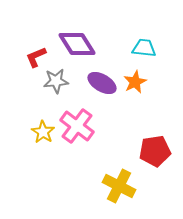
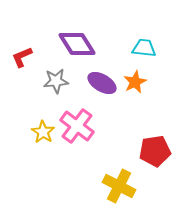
red L-shape: moved 14 px left
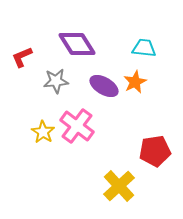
purple ellipse: moved 2 px right, 3 px down
yellow cross: rotated 20 degrees clockwise
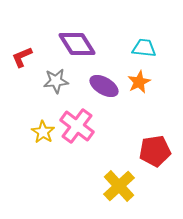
orange star: moved 4 px right
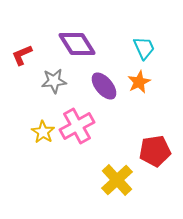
cyan trapezoid: rotated 60 degrees clockwise
red L-shape: moved 2 px up
gray star: moved 2 px left
purple ellipse: rotated 20 degrees clockwise
pink cross: rotated 24 degrees clockwise
yellow cross: moved 2 px left, 6 px up
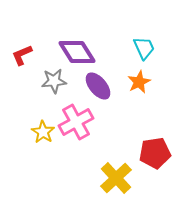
purple diamond: moved 8 px down
purple ellipse: moved 6 px left
pink cross: moved 1 px left, 4 px up
red pentagon: moved 2 px down
yellow cross: moved 1 px left, 2 px up
